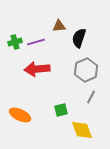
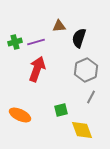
red arrow: rotated 115 degrees clockwise
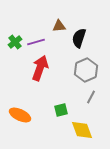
green cross: rotated 24 degrees counterclockwise
red arrow: moved 3 px right, 1 px up
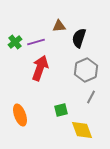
orange ellipse: rotated 45 degrees clockwise
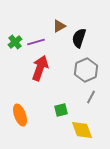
brown triangle: rotated 24 degrees counterclockwise
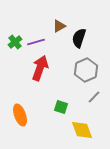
gray line: moved 3 px right; rotated 16 degrees clockwise
green square: moved 3 px up; rotated 32 degrees clockwise
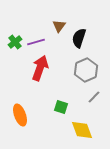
brown triangle: rotated 24 degrees counterclockwise
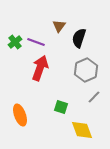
purple line: rotated 36 degrees clockwise
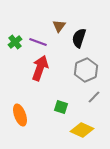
purple line: moved 2 px right
yellow diamond: rotated 45 degrees counterclockwise
